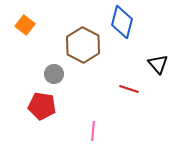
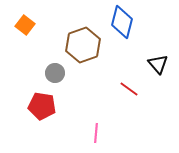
brown hexagon: rotated 12 degrees clockwise
gray circle: moved 1 px right, 1 px up
red line: rotated 18 degrees clockwise
pink line: moved 3 px right, 2 px down
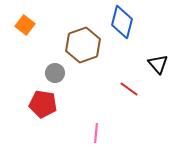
red pentagon: moved 1 px right, 2 px up
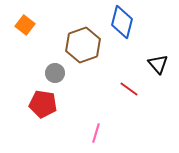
pink line: rotated 12 degrees clockwise
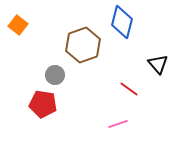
orange square: moved 7 px left
gray circle: moved 2 px down
pink line: moved 22 px right, 9 px up; rotated 54 degrees clockwise
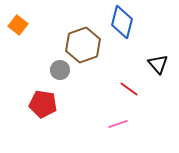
gray circle: moved 5 px right, 5 px up
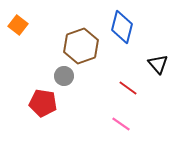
blue diamond: moved 5 px down
brown hexagon: moved 2 px left, 1 px down
gray circle: moved 4 px right, 6 px down
red line: moved 1 px left, 1 px up
red pentagon: moved 1 px up
pink line: moved 3 px right; rotated 54 degrees clockwise
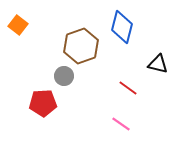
black triangle: rotated 35 degrees counterclockwise
red pentagon: rotated 12 degrees counterclockwise
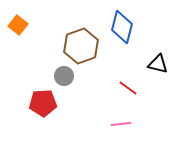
pink line: rotated 42 degrees counterclockwise
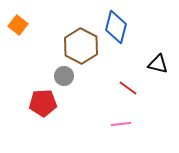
blue diamond: moved 6 px left
brown hexagon: rotated 12 degrees counterclockwise
